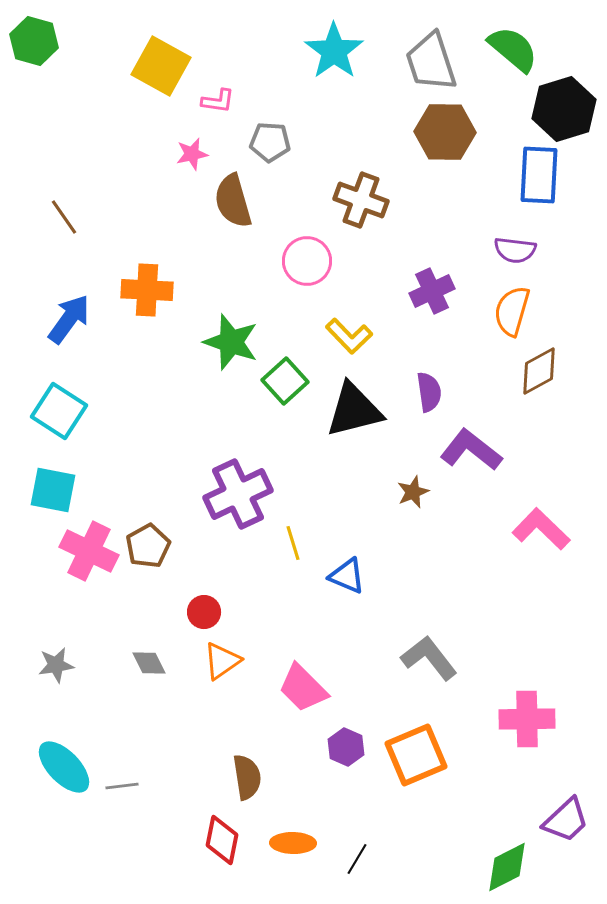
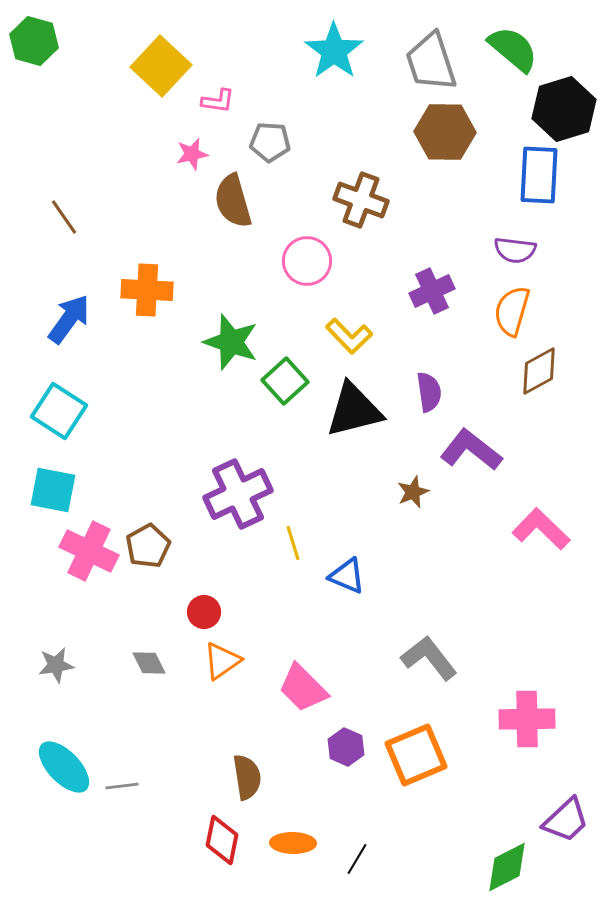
yellow square at (161, 66): rotated 14 degrees clockwise
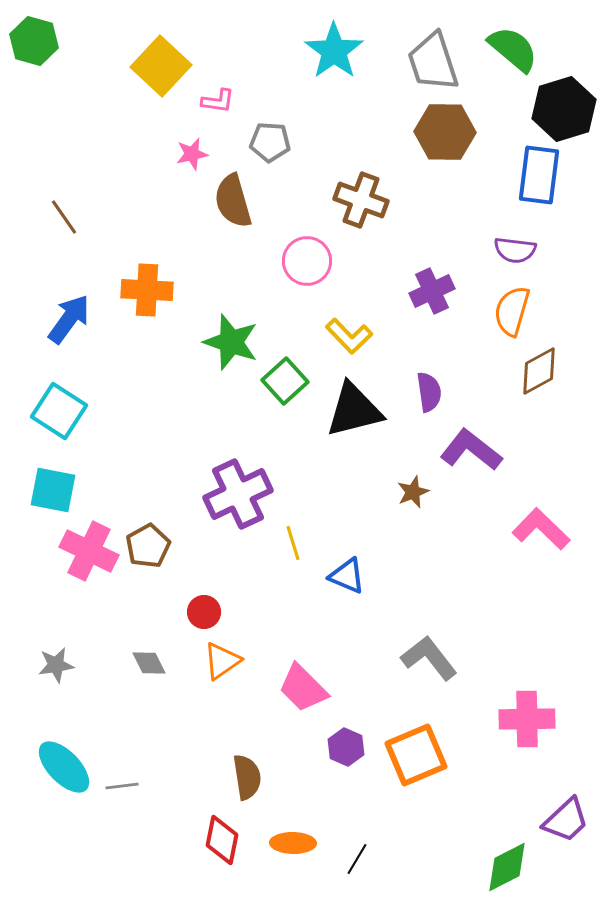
gray trapezoid at (431, 62): moved 2 px right
blue rectangle at (539, 175): rotated 4 degrees clockwise
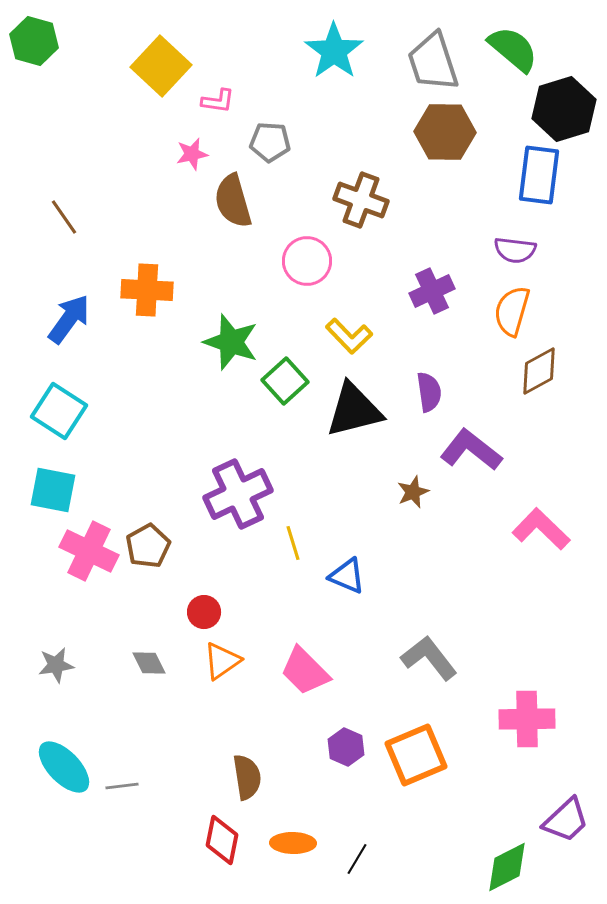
pink trapezoid at (303, 688): moved 2 px right, 17 px up
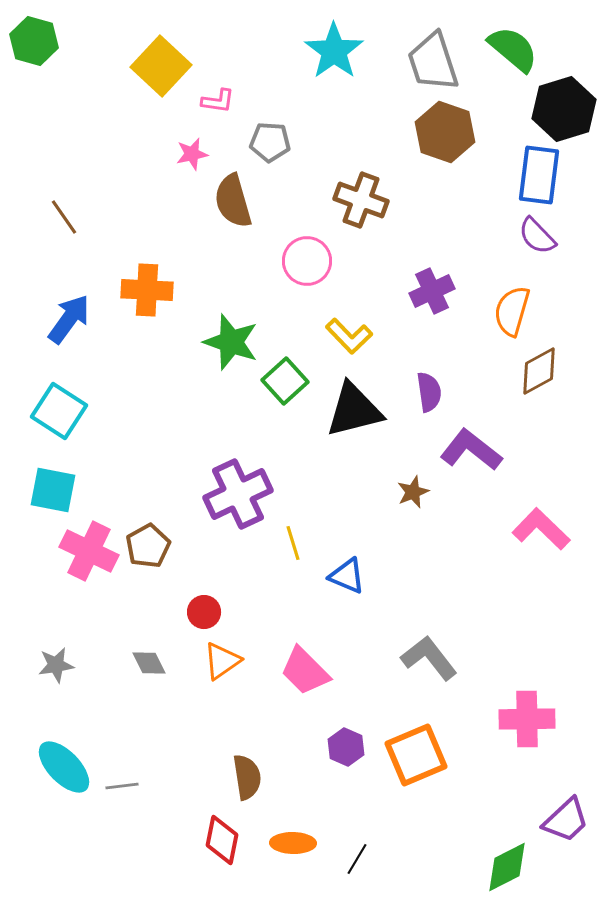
brown hexagon at (445, 132): rotated 18 degrees clockwise
purple semicircle at (515, 250): moved 22 px right, 14 px up; rotated 39 degrees clockwise
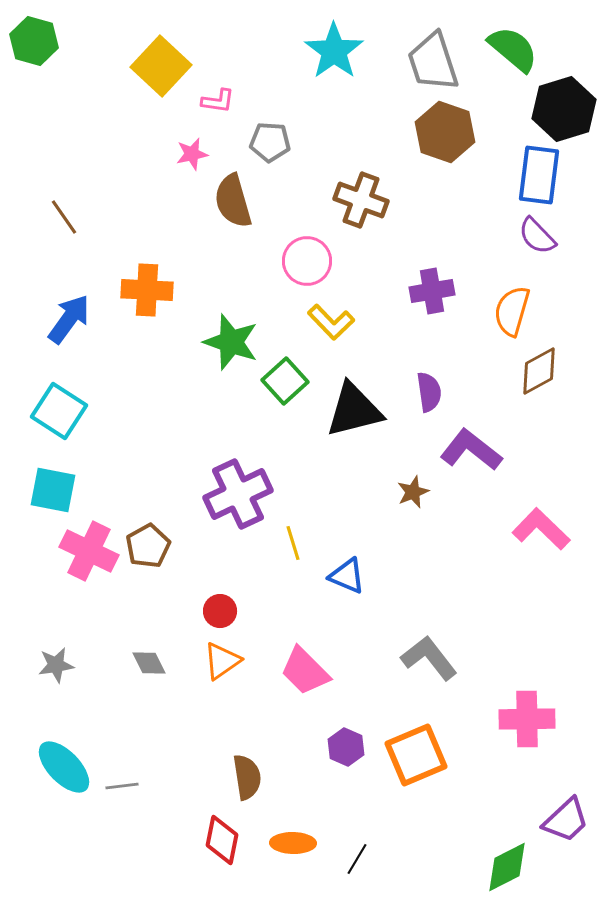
purple cross at (432, 291): rotated 15 degrees clockwise
yellow L-shape at (349, 336): moved 18 px left, 14 px up
red circle at (204, 612): moved 16 px right, 1 px up
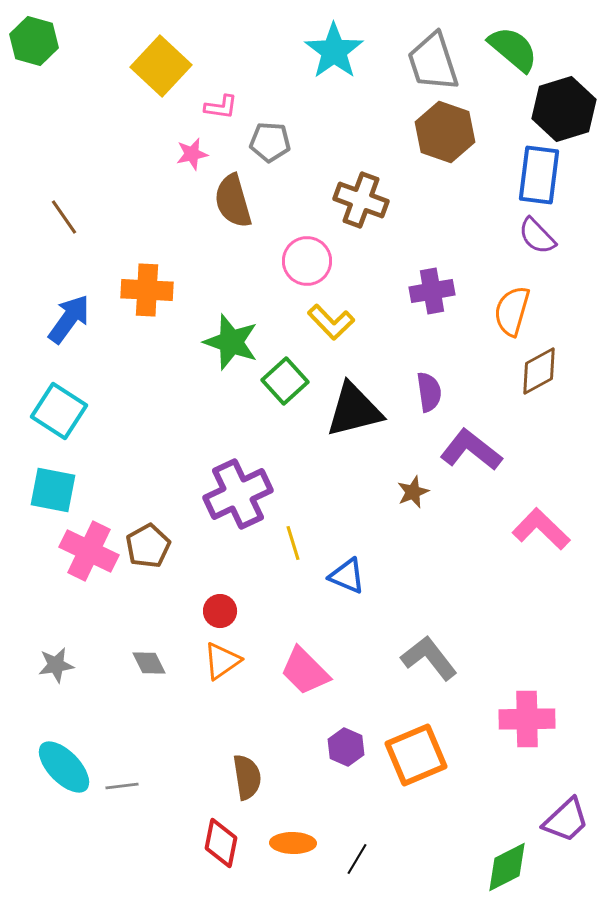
pink L-shape at (218, 101): moved 3 px right, 6 px down
red diamond at (222, 840): moved 1 px left, 3 px down
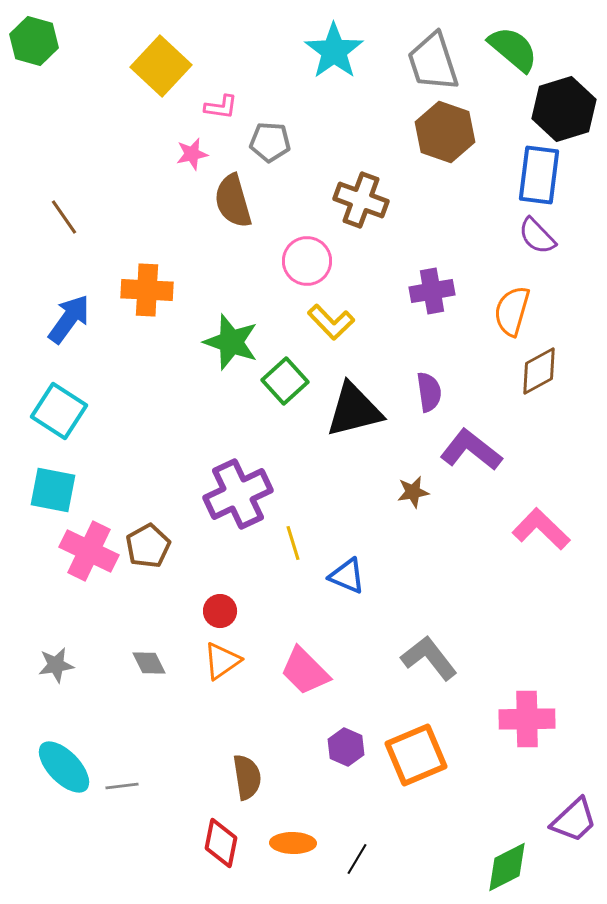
brown star at (413, 492): rotated 12 degrees clockwise
purple trapezoid at (566, 820): moved 8 px right
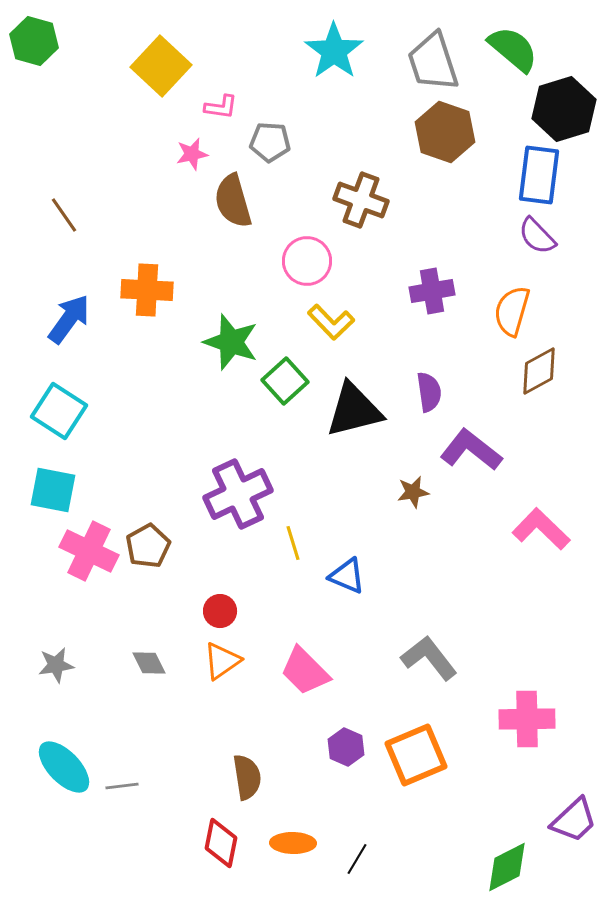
brown line at (64, 217): moved 2 px up
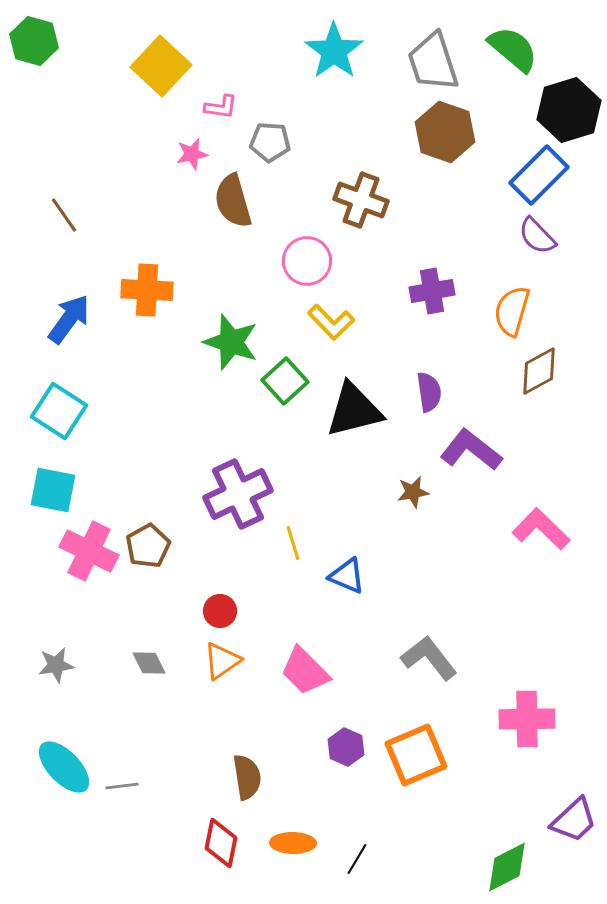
black hexagon at (564, 109): moved 5 px right, 1 px down
blue rectangle at (539, 175): rotated 38 degrees clockwise
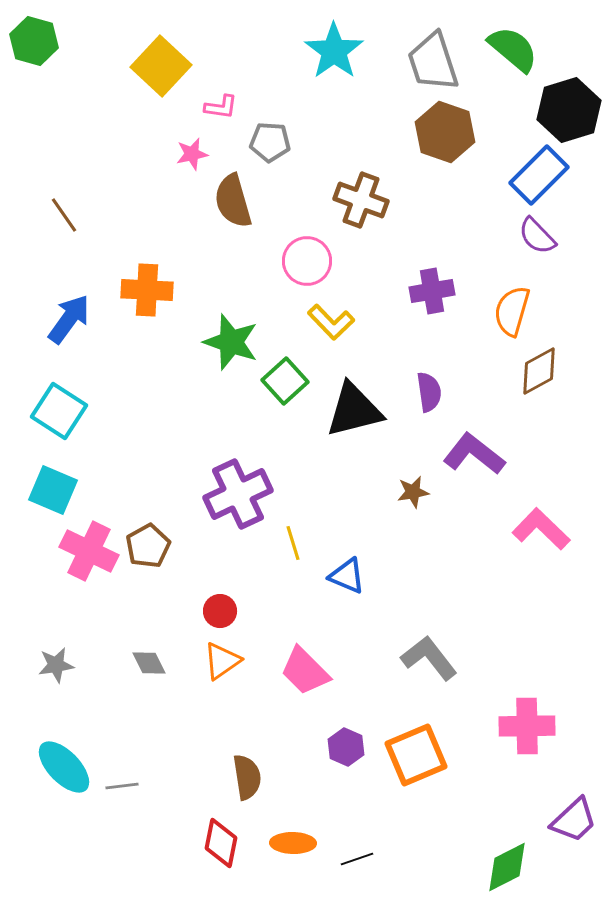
purple L-shape at (471, 450): moved 3 px right, 4 px down
cyan square at (53, 490): rotated 12 degrees clockwise
pink cross at (527, 719): moved 7 px down
black line at (357, 859): rotated 40 degrees clockwise
